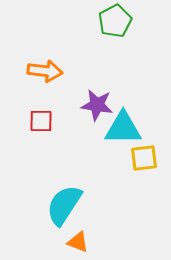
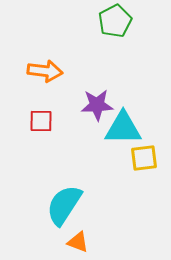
purple star: rotated 12 degrees counterclockwise
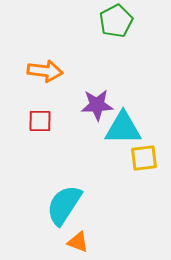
green pentagon: moved 1 px right
red square: moved 1 px left
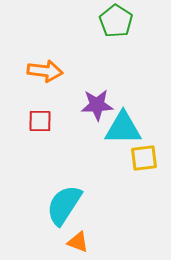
green pentagon: rotated 12 degrees counterclockwise
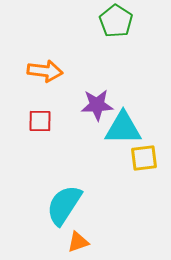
orange triangle: rotated 40 degrees counterclockwise
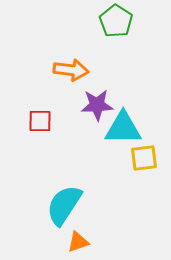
orange arrow: moved 26 px right, 1 px up
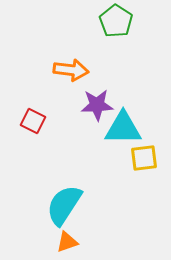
red square: moved 7 px left; rotated 25 degrees clockwise
orange triangle: moved 11 px left
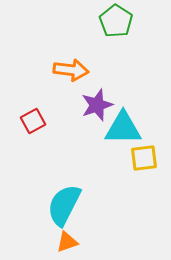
purple star: rotated 16 degrees counterclockwise
red square: rotated 35 degrees clockwise
cyan semicircle: rotated 6 degrees counterclockwise
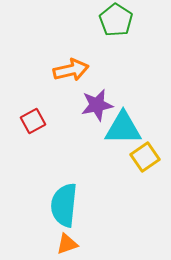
green pentagon: moved 1 px up
orange arrow: rotated 20 degrees counterclockwise
purple star: rotated 8 degrees clockwise
yellow square: moved 1 px right, 1 px up; rotated 28 degrees counterclockwise
cyan semicircle: rotated 21 degrees counterclockwise
orange triangle: moved 2 px down
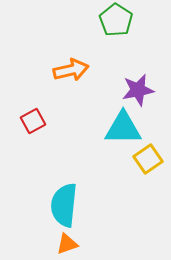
purple star: moved 41 px right, 15 px up
yellow square: moved 3 px right, 2 px down
